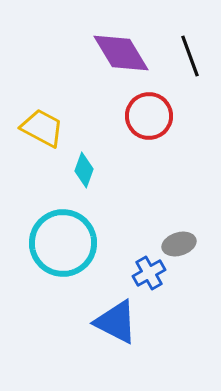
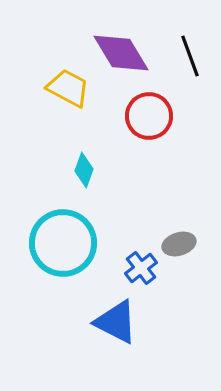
yellow trapezoid: moved 26 px right, 40 px up
blue cross: moved 8 px left, 5 px up; rotated 8 degrees counterclockwise
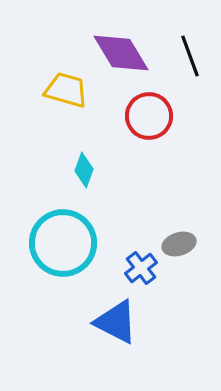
yellow trapezoid: moved 2 px left, 2 px down; rotated 12 degrees counterclockwise
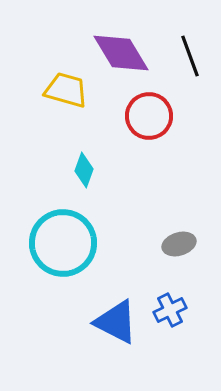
blue cross: moved 29 px right, 42 px down; rotated 12 degrees clockwise
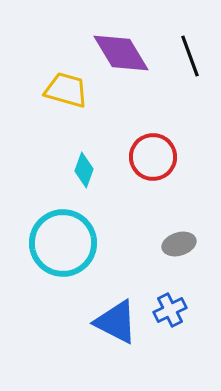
red circle: moved 4 px right, 41 px down
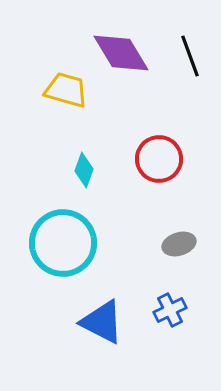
red circle: moved 6 px right, 2 px down
blue triangle: moved 14 px left
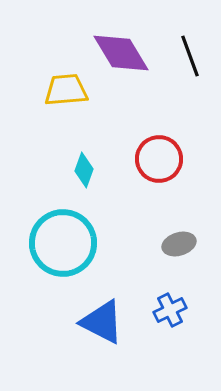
yellow trapezoid: rotated 21 degrees counterclockwise
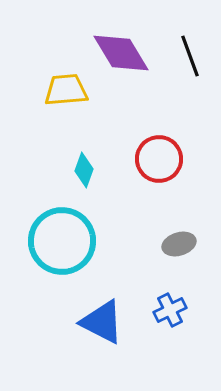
cyan circle: moved 1 px left, 2 px up
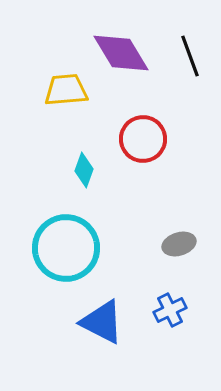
red circle: moved 16 px left, 20 px up
cyan circle: moved 4 px right, 7 px down
